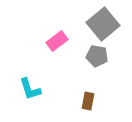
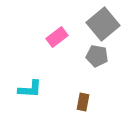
pink rectangle: moved 4 px up
cyan L-shape: rotated 70 degrees counterclockwise
brown rectangle: moved 5 px left, 1 px down
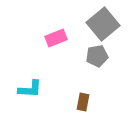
pink rectangle: moved 1 px left, 1 px down; rotated 15 degrees clockwise
gray pentagon: rotated 20 degrees counterclockwise
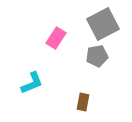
gray square: rotated 12 degrees clockwise
pink rectangle: rotated 35 degrees counterclockwise
cyan L-shape: moved 2 px right, 6 px up; rotated 25 degrees counterclockwise
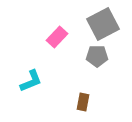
pink rectangle: moved 1 px right, 1 px up; rotated 10 degrees clockwise
gray pentagon: rotated 10 degrees clockwise
cyan L-shape: moved 1 px left, 2 px up
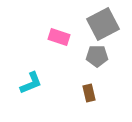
pink rectangle: moved 2 px right; rotated 65 degrees clockwise
cyan L-shape: moved 2 px down
brown rectangle: moved 6 px right, 9 px up; rotated 24 degrees counterclockwise
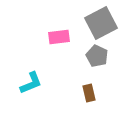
gray square: moved 2 px left, 1 px up
pink rectangle: rotated 25 degrees counterclockwise
gray pentagon: rotated 25 degrees clockwise
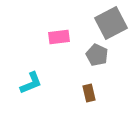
gray square: moved 10 px right
gray pentagon: moved 1 px up
